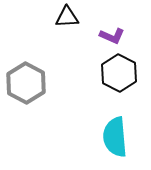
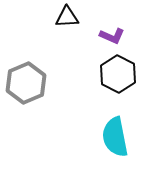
black hexagon: moved 1 px left, 1 px down
gray hexagon: rotated 9 degrees clockwise
cyan semicircle: rotated 6 degrees counterclockwise
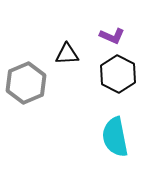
black triangle: moved 37 px down
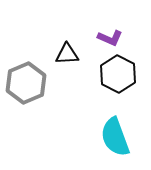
purple L-shape: moved 2 px left, 2 px down
cyan semicircle: rotated 9 degrees counterclockwise
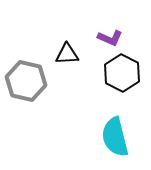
black hexagon: moved 4 px right, 1 px up
gray hexagon: moved 2 px up; rotated 24 degrees counterclockwise
cyan semicircle: rotated 6 degrees clockwise
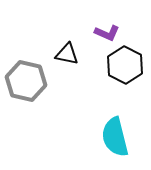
purple L-shape: moved 3 px left, 5 px up
black triangle: rotated 15 degrees clockwise
black hexagon: moved 3 px right, 8 px up
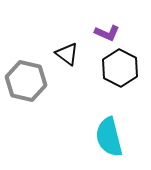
black triangle: rotated 25 degrees clockwise
black hexagon: moved 5 px left, 3 px down
cyan semicircle: moved 6 px left
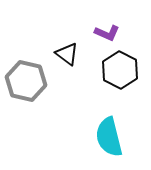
black hexagon: moved 2 px down
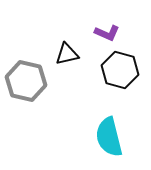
black triangle: rotated 50 degrees counterclockwise
black hexagon: rotated 12 degrees counterclockwise
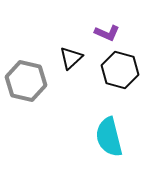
black triangle: moved 4 px right, 4 px down; rotated 30 degrees counterclockwise
